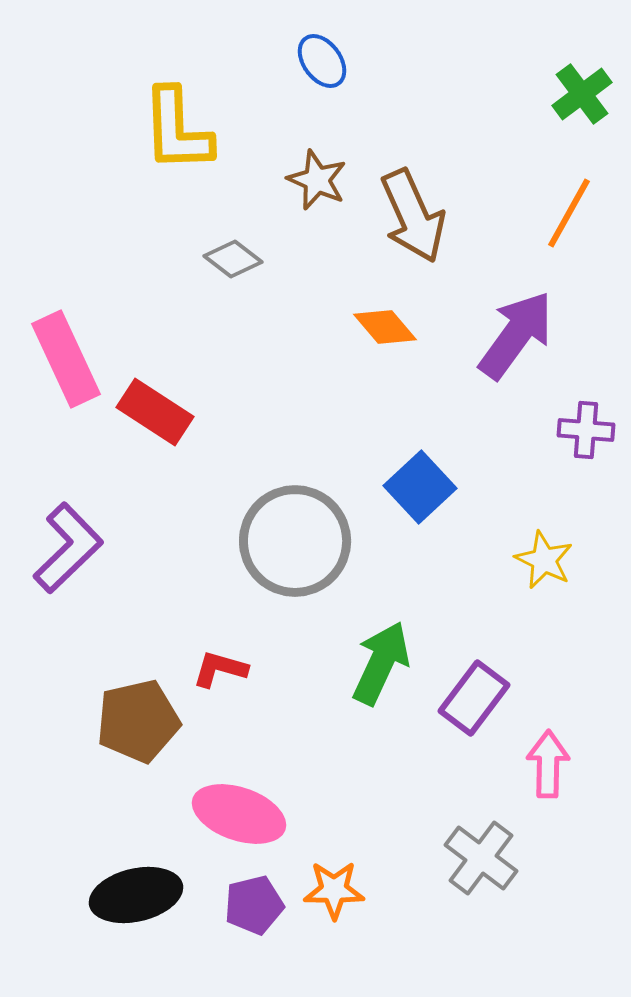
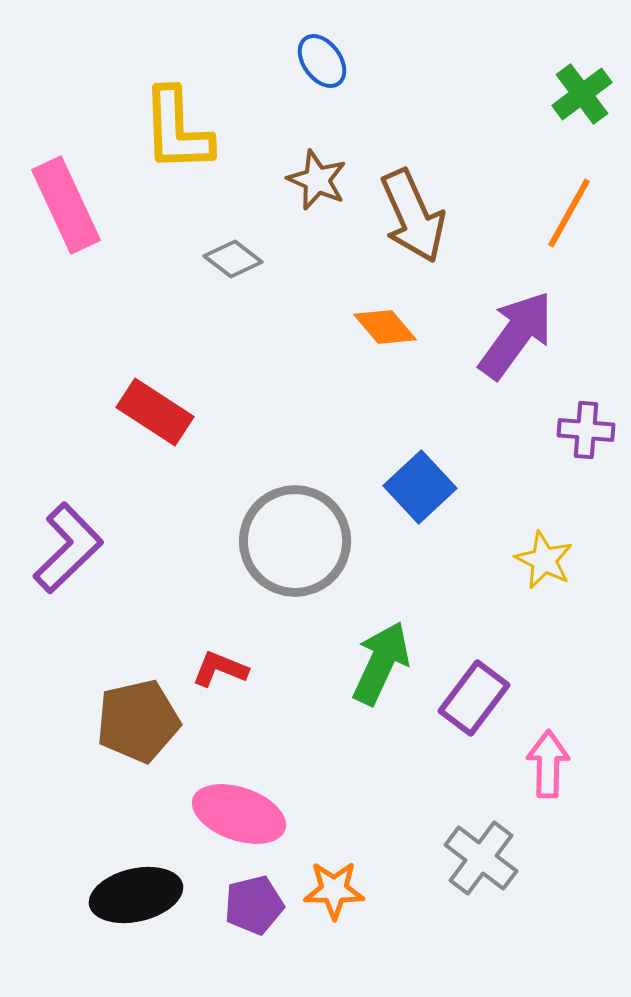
pink rectangle: moved 154 px up
red L-shape: rotated 6 degrees clockwise
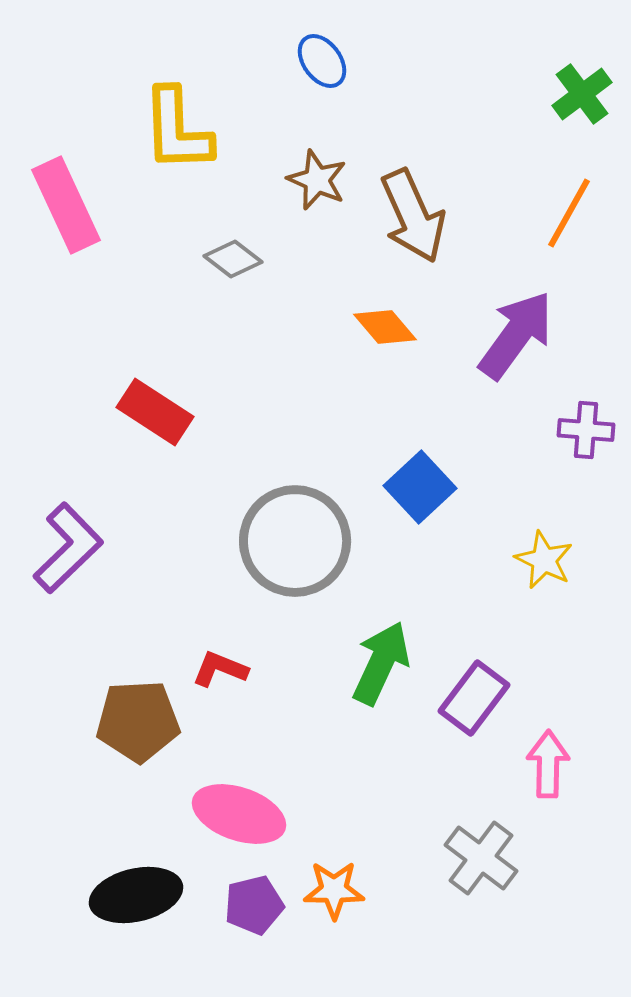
brown pentagon: rotated 10 degrees clockwise
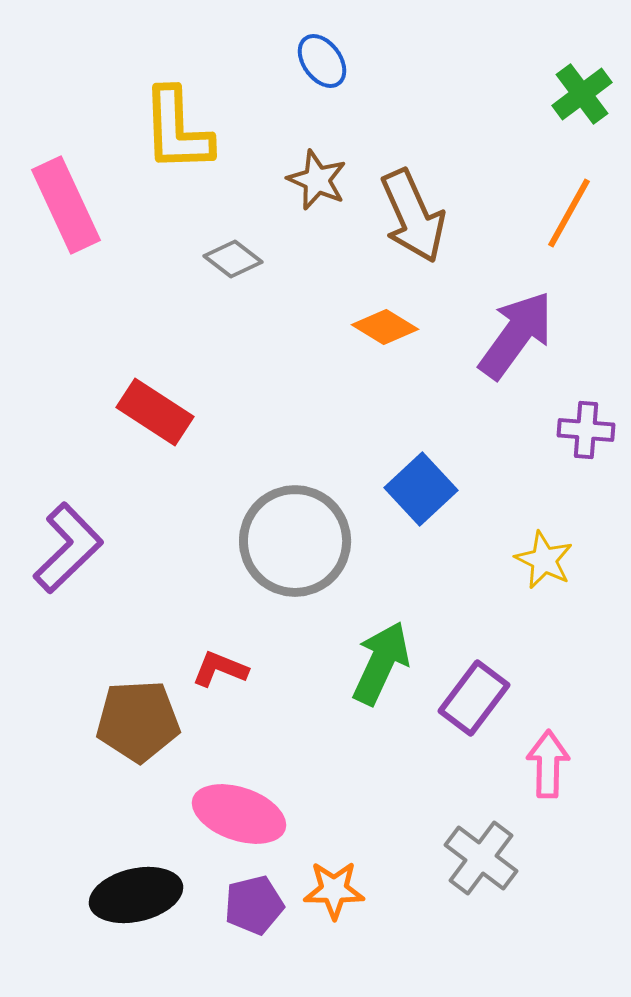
orange diamond: rotated 18 degrees counterclockwise
blue square: moved 1 px right, 2 px down
